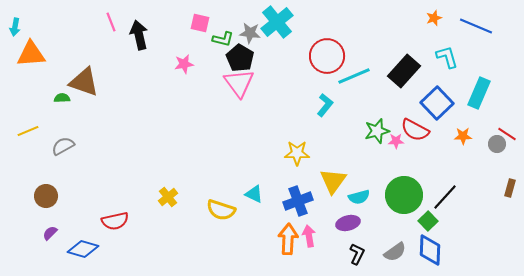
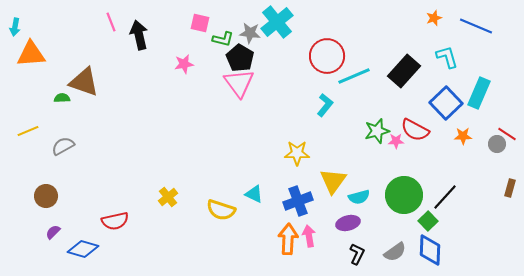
blue square at (437, 103): moved 9 px right
purple semicircle at (50, 233): moved 3 px right, 1 px up
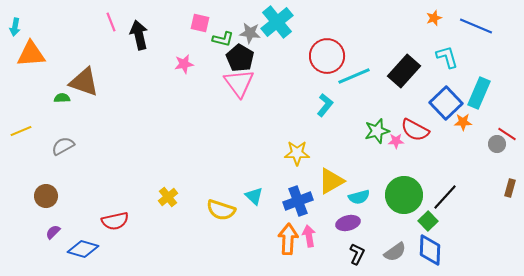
yellow line at (28, 131): moved 7 px left
orange star at (463, 136): moved 14 px up
yellow triangle at (333, 181): moved 2 px left; rotated 24 degrees clockwise
cyan triangle at (254, 194): moved 2 px down; rotated 18 degrees clockwise
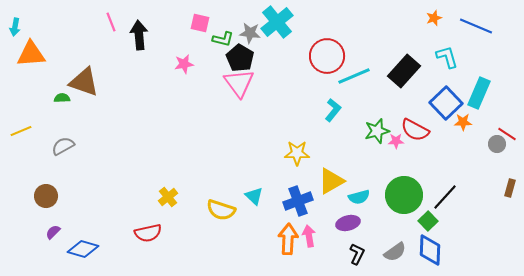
black arrow at (139, 35): rotated 8 degrees clockwise
cyan L-shape at (325, 105): moved 8 px right, 5 px down
red semicircle at (115, 221): moved 33 px right, 12 px down
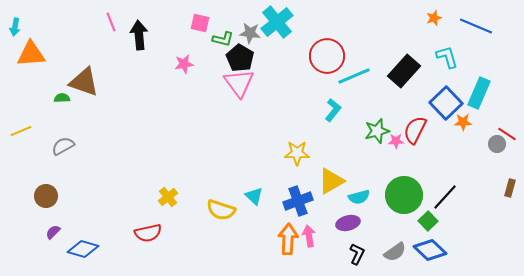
red semicircle at (415, 130): rotated 88 degrees clockwise
blue diamond at (430, 250): rotated 48 degrees counterclockwise
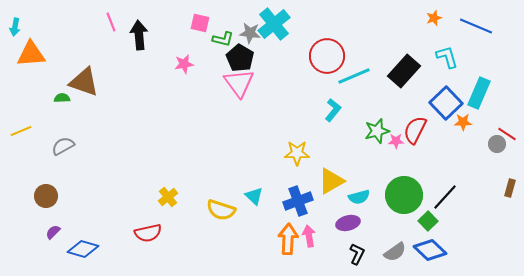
cyan cross at (277, 22): moved 3 px left, 2 px down
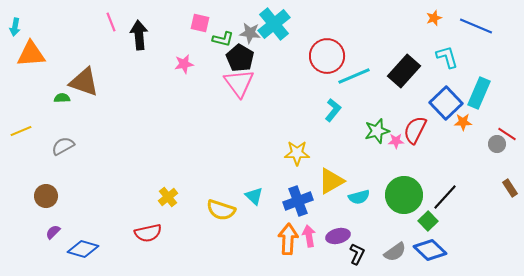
brown rectangle at (510, 188): rotated 48 degrees counterclockwise
purple ellipse at (348, 223): moved 10 px left, 13 px down
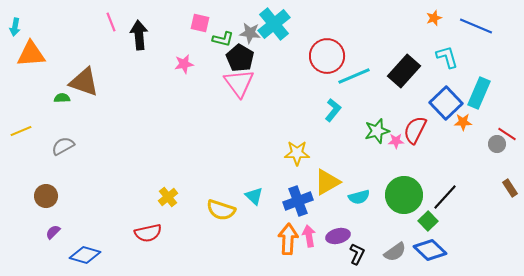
yellow triangle at (331, 181): moved 4 px left, 1 px down
blue diamond at (83, 249): moved 2 px right, 6 px down
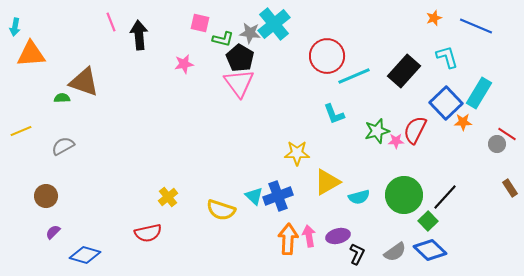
cyan rectangle at (479, 93): rotated 8 degrees clockwise
cyan L-shape at (333, 110): moved 1 px right, 4 px down; rotated 120 degrees clockwise
blue cross at (298, 201): moved 20 px left, 5 px up
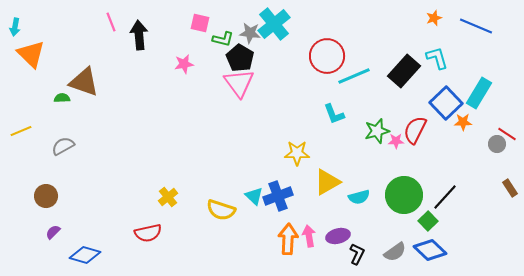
orange triangle at (31, 54): rotated 48 degrees clockwise
cyan L-shape at (447, 57): moved 10 px left, 1 px down
